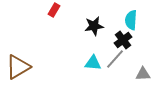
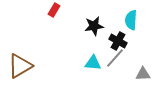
black cross: moved 5 px left, 1 px down; rotated 24 degrees counterclockwise
gray line: moved 1 px up
brown triangle: moved 2 px right, 1 px up
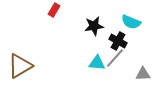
cyan semicircle: moved 2 px down; rotated 72 degrees counterclockwise
cyan triangle: moved 4 px right
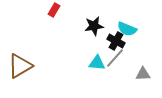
cyan semicircle: moved 4 px left, 7 px down
black cross: moved 2 px left
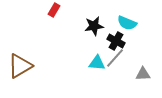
cyan semicircle: moved 6 px up
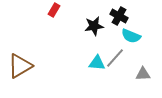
cyan semicircle: moved 4 px right, 13 px down
black cross: moved 3 px right, 25 px up
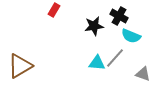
gray triangle: rotated 21 degrees clockwise
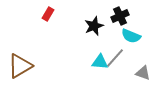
red rectangle: moved 6 px left, 4 px down
black cross: moved 1 px right; rotated 36 degrees clockwise
black star: rotated 12 degrees counterclockwise
cyan triangle: moved 3 px right, 1 px up
gray triangle: moved 1 px up
